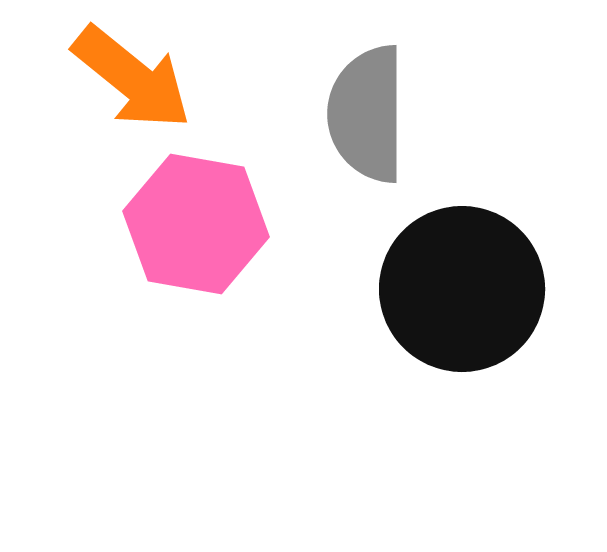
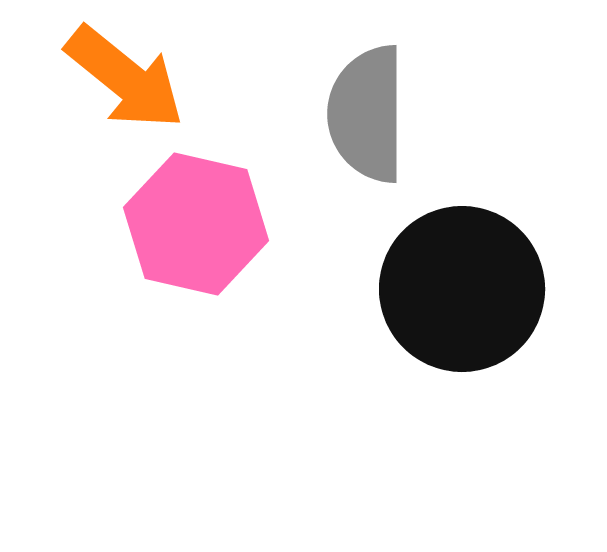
orange arrow: moved 7 px left
pink hexagon: rotated 3 degrees clockwise
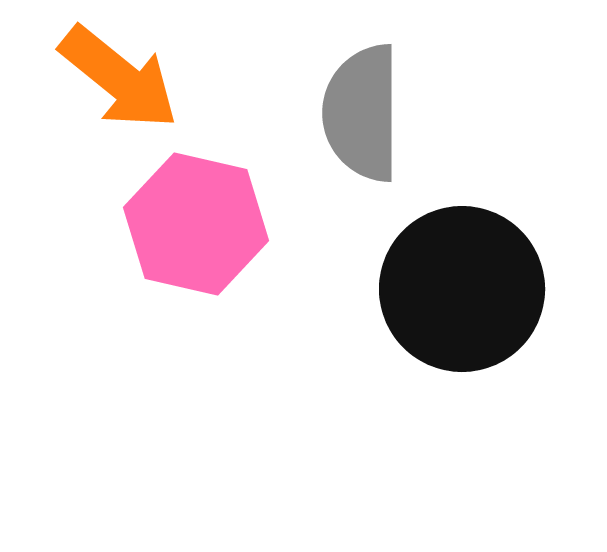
orange arrow: moved 6 px left
gray semicircle: moved 5 px left, 1 px up
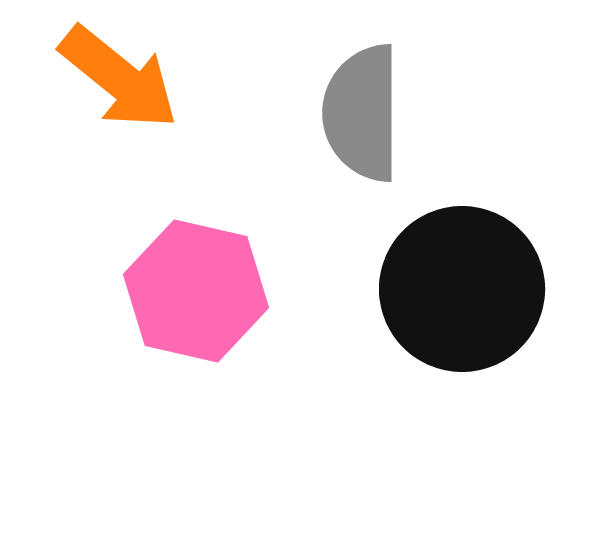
pink hexagon: moved 67 px down
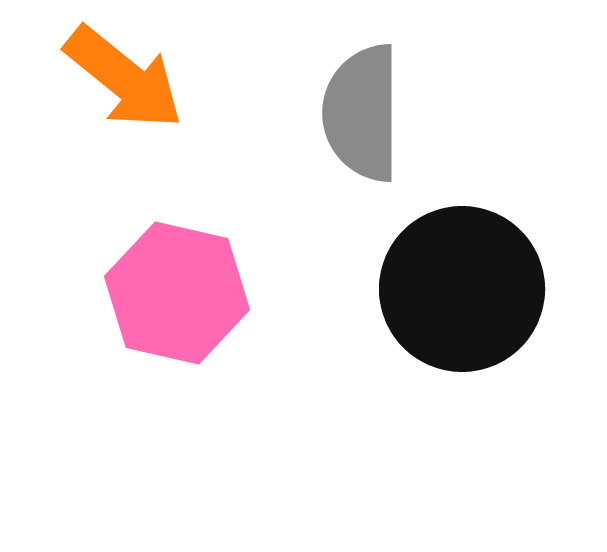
orange arrow: moved 5 px right
pink hexagon: moved 19 px left, 2 px down
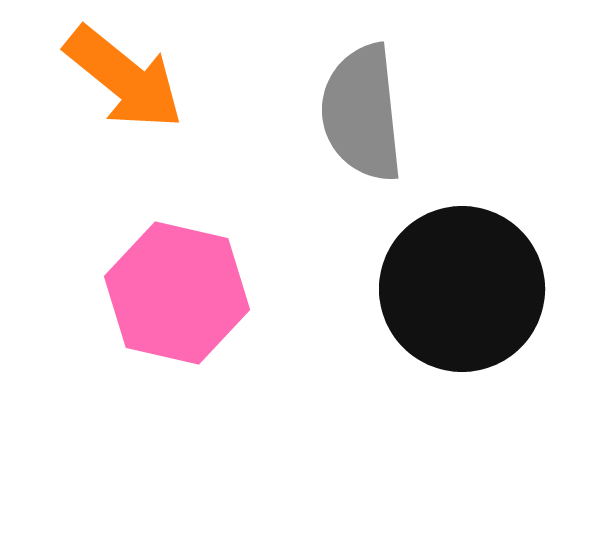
gray semicircle: rotated 6 degrees counterclockwise
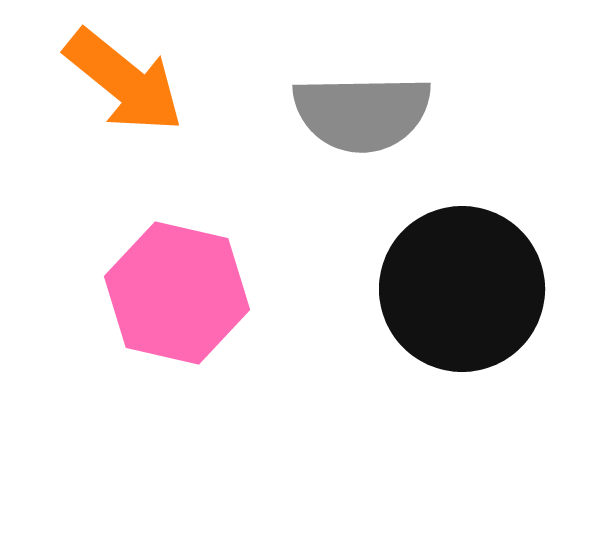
orange arrow: moved 3 px down
gray semicircle: rotated 85 degrees counterclockwise
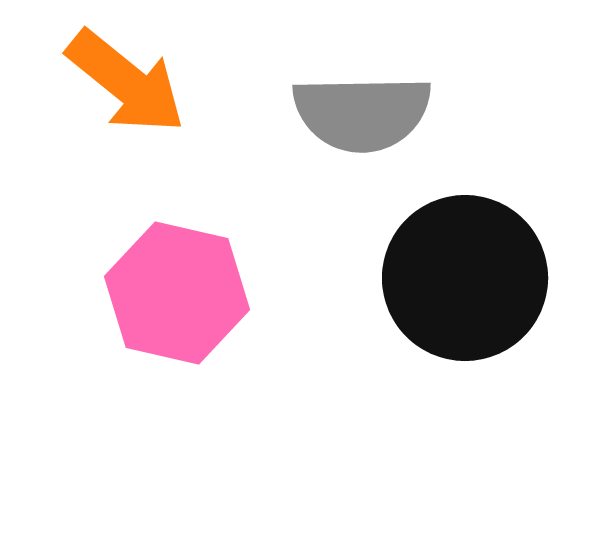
orange arrow: moved 2 px right, 1 px down
black circle: moved 3 px right, 11 px up
